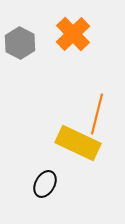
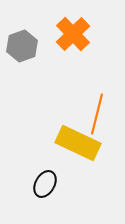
gray hexagon: moved 2 px right, 3 px down; rotated 12 degrees clockwise
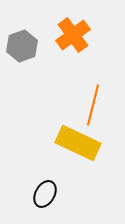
orange cross: moved 1 px down; rotated 8 degrees clockwise
orange line: moved 4 px left, 9 px up
black ellipse: moved 10 px down
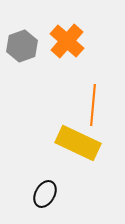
orange cross: moved 6 px left, 6 px down; rotated 12 degrees counterclockwise
orange line: rotated 9 degrees counterclockwise
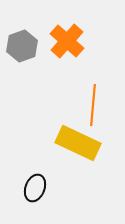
black ellipse: moved 10 px left, 6 px up; rotated 8 degrees counterclockwise
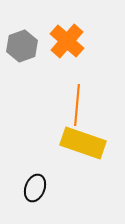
orange line: moved 16 px left
yellow rectangle: moved 5 px right; rotated 6 degrees counterclockwise
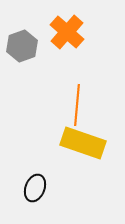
orange cross: moved 9 px up
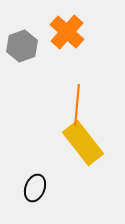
yellow rectangle: rotated 33 degrees clockwise
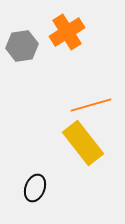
orange cross: rotated 16 degrees clockwise
gray hexagon: rotated 12 degrees clockwise
orange line: moved 14 px right; rotated 69 degrees clockwise
